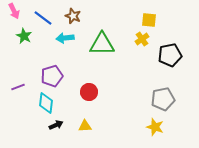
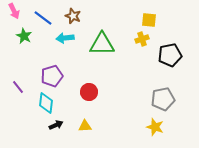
yellow cross: rotated 16 degrees clockwise
purple line: rotated 72 degrees clockwise
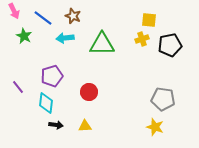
black pentagon: moved 10 px up
gray pentagon: rotated 20 degrees clockwise
black arrow: rotated 32 degrees clockwise
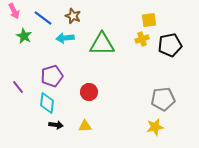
yellow square: rotated 14 degrees counterclockwise
gray pentagon: rotated 15 degrees counterclockwise
cyan diamond: moved 1 px right
yellow star: rotated 30 degrees counterclockwise
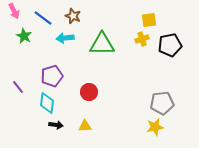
gray pentagon: moved 1 px left, 4 px down
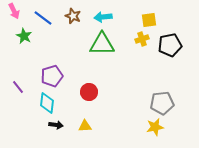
cyan arrow: moved 38 px right, 21 px up
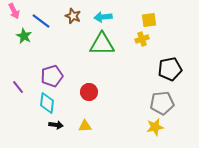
blue line: moved 2 px left, 3 px down
black pentagon: moved 24 px down
